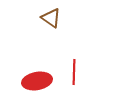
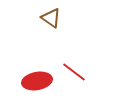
red line: rotated 55 degrees counterclockwise
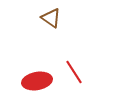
red line: rotated 20 degrees clockwise
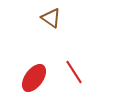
red ellipse: moved 3 px left, 3 px up; rotated 44 degrees counterclockwise
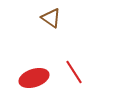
red ellipse: rotated 36 degrees clockwise
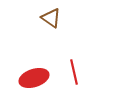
red line: rotated 20 degrees clockwise
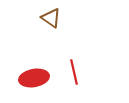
red ellipse: rotated 8 degrees clockwise
